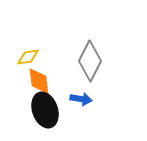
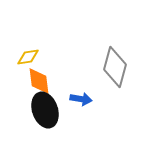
gray diamond: moved 25 px right, 6 px down; rotated 12 degrees counterclockwise
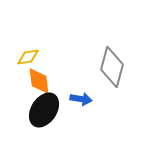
gray diamond: moved 3 px left
black ellipse: moved 1 px left; rotated 52 degrees clockwise
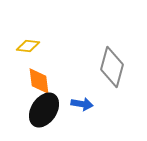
yellow diamond: moved 11 px up; rotated 15 degrees clockwise
blue arrow: moved 1 px right, 5 px down
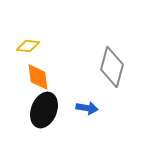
orange diamond: moved 1 px left, 4 px up
blue arrow: moved 5 px right, 4 px down
black ellipse: rotated 12 degrees counterclockwise
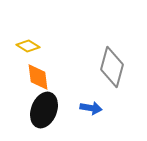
yellow diamond: rotated 25 degrees clockwise
blue arrow: moved 4 px right
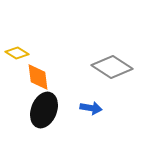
yellow diamond: moved 11 px left, 7 px down
gray diamond: rotated 72 degrees counterclockwise
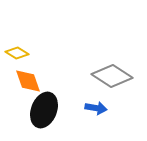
gray diamond: moved 9 px down
orange diamond: moved 10 px left, 4 px down; rotated 12 degrees counterclockwise
blue arrow: moved 5 px right
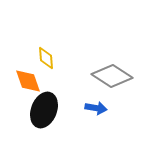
yellow diamond: moved 29 px right, 5 px down; rotated 55 degrees clockwise
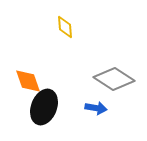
yellow diamond: moved 19 px right, 31 px up
gray diamond: moved 2 px right, 3 px down
black ellipse: moved 3 px up
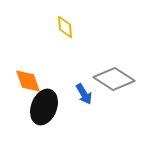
blue arrow: moved 12 px left, 14 px up; rotated 50 degrees clockwise
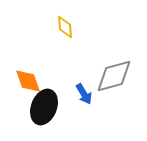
gray diamond: moved 3 px up; rotated 48 degrees counterclockwise
